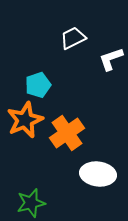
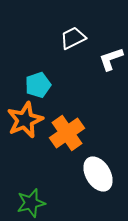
white ellipse: rotated 52 degrees clockwise
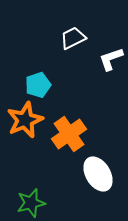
orange cross: moved 2 px right, 1 px down
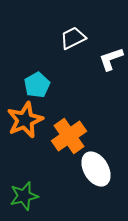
cyan pentagon: moved 1 px left; rotated 10 degrees counterclockwise
orange cross: moved 2 px down
white ellipse: moved 2 px left, 5 px up
green star: moved 7 px left, 7 px up
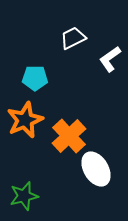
white L-shape: moved 1 px left; rotated 16 degrees counterclockwise
cyan pentagon: moved 2 px left, 7 px up; rotated 30 degrees clockwise
orange cross: rotated 8 degrees counterclockwise
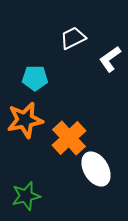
orange star: rotated 12 degrees clockwise
orange cross: moved 2 px down
green star: moved 2 px right
